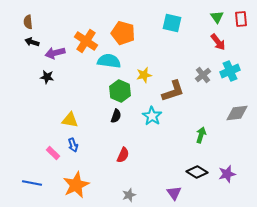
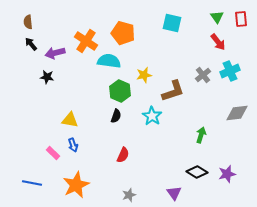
black arrow: moved 1 px left, 2 px down; rotated 32 degrees clockwise
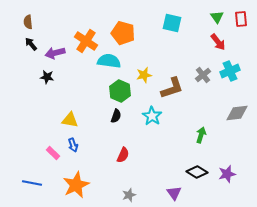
brown L-shape: moved 1 px left, 3 px up
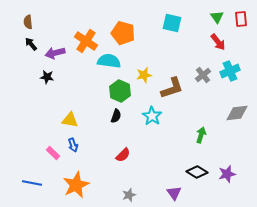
red semicircle: rotated 21 degrees clockwise
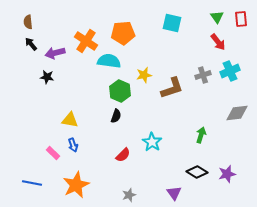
orange pentagon: rotated 20 degrees counterclockwise
gray cross: rotated 21 degrees clockwise
cyan star: moved 26 px down
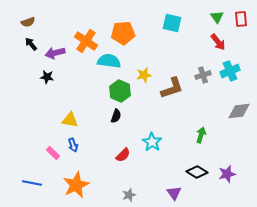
brown semicircle: rotated 104 degrees counterclockwise
gray diamond: moved 2 px right, 2 px up
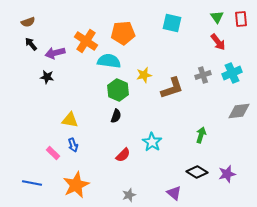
cyan cross: moved 2 px right, 2 px down
green hexagon: moved 2 px left, 1 px up
purple triangle: rotated 14 degrees counterclockwise
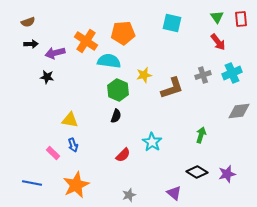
black arrow: rotated 128 degrees clockwise
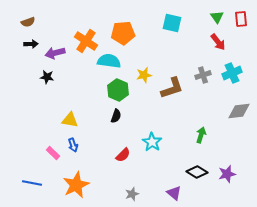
gray star: moved 3 px right, 1 px up
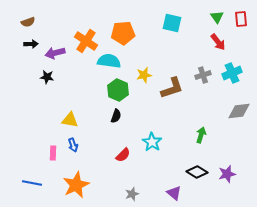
pink rectangle: rotated 48 degrees clockwise
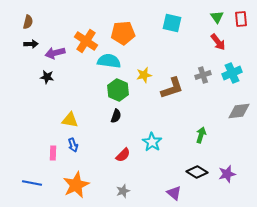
brown semicircle: rotated 56 degrees counterclockwise
gray star: moved 9 px left, 3 px up
